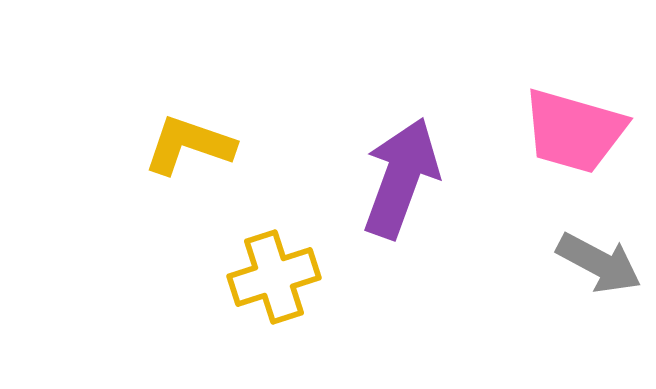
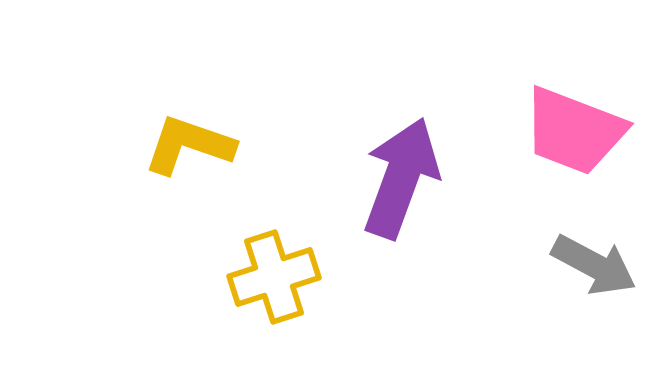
pink trapezoid: rotated 5 degrees clockwise
gray arrow: moved 5 px left, 2 px down
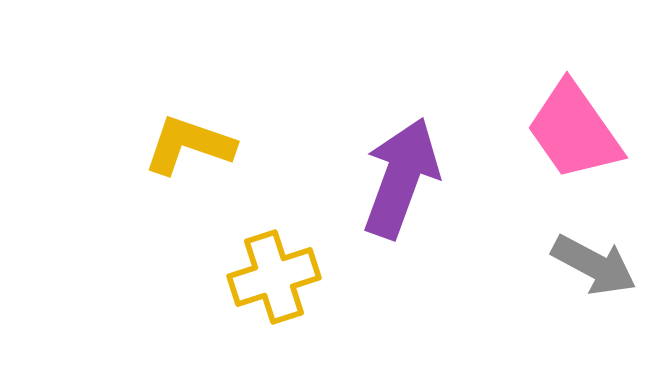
pink trapezoid: rotated 34 degrees clockwise
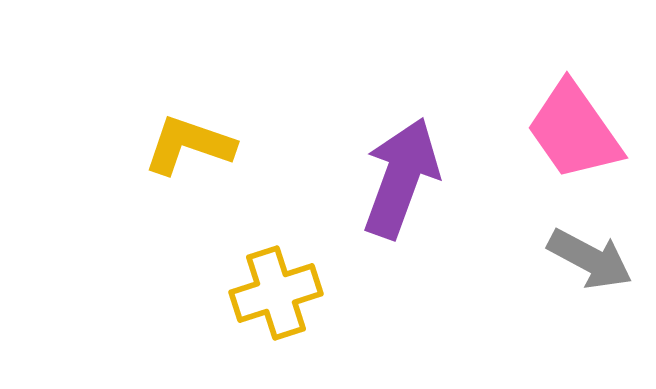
gray arrow: moved 4 px left, 6 px up
yellow cross: moved 2 px right, 16 px down
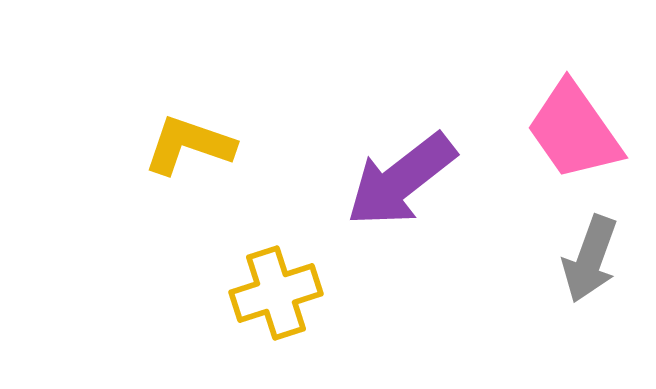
purple arrow: moved 2 px down; rotated 148 degrees counterclockwise
gray arrow: rotated 82 degrees clockwise
